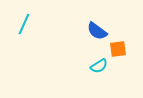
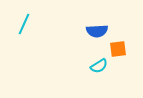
blue semicircle: rotated 40 degrees counterclockwise
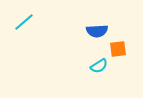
cyan line: moved 2 px up; rotated 25 degrees clockwise
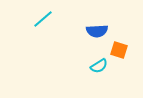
cyan line: moved 19 px right, 3 px up
orange square: moved 1 px right, 1 px down; rotated 24 degrees clockwise
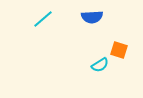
blue semicircle: moved 5 px left, 14 px up
cyan semicircle: moved 1 px right, 1 px up
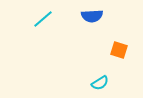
blue semicircle: moved 1 px up
cyan semicircle: moved 18 px down
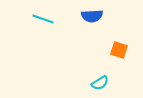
cyan line: rotated 60 degrees clockwise
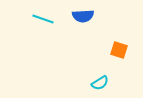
blue semicircle: moved 9 px left
